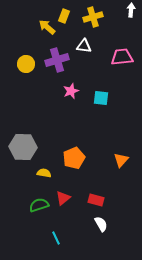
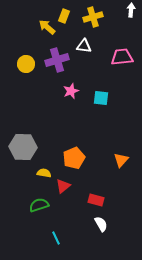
red triangle: moved 12 px up
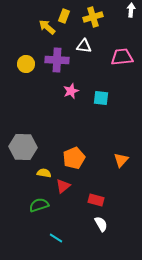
purple cross: rotated 20 degrees clockwise
cyan line: rotated 32 degrees counterclockwise
